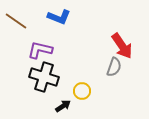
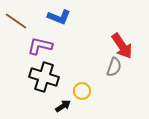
purple L-shape: moved 4 px up
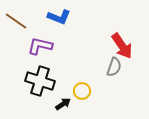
black cross: moved 4 px left, 4 px down
black arrow: moved 2 px up
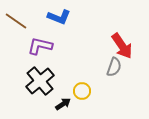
black cross: rotated 32 degrees clockwise
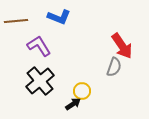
brown line: rotated 40 degrees counterclockwise
purple L-shape: moved 1 px left; rotated 45 degrees clockwise
black arrow: moved 10 px right
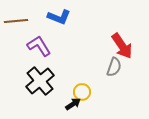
yellow circle: moved 1 px down
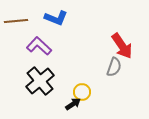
blue L-shape: moved 3 px left, 1 px down
purple L-shape: rotated 15 degrees counterclockwise
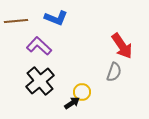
gray semicircle: moved 5 px down
black arrow: moved 1 px left, 1 px up
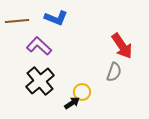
brown line: moved 1 px right
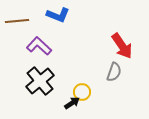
blue L-shape: moved 2 px right, 3 px up
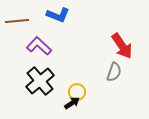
yellow circle: moved 5 px left
